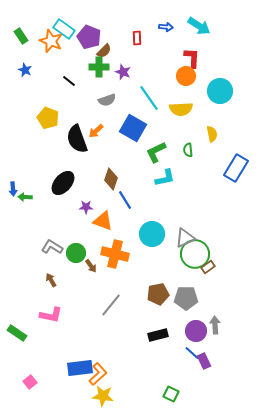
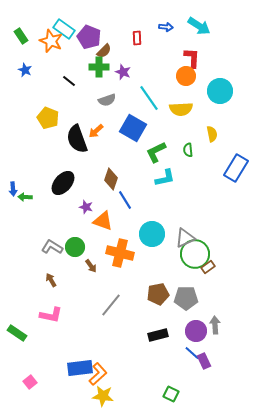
purple star at (86, 207): rotated 16 degrees clockwise
green circle at (76, 253): moved 1 px left, 6 px up
orange cross at (115, 254): moved 5 px right, 1 px up
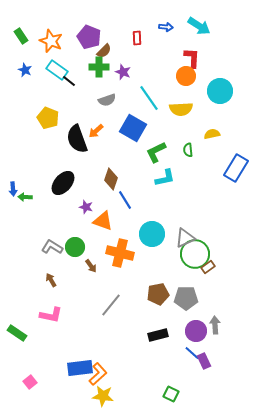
cyan rectangle at (64, 29): moved 7 px left, 41 px down
yellow semicircle at (212, 134): rotated 91 degrees counterclockwise
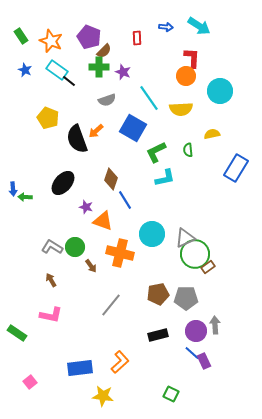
orange L-shape at (98, 374): moved 22 px right, 12 px up
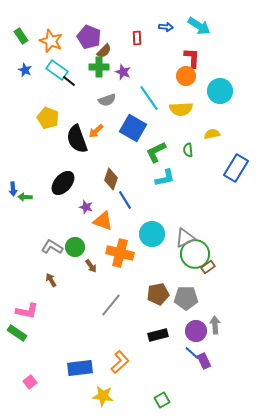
pink L-shape at (51, 315): moved 24 px left, 4 px up
green square at (171, 394): moved 9 px left, 6 px down; rotated 35 degrees clockwise
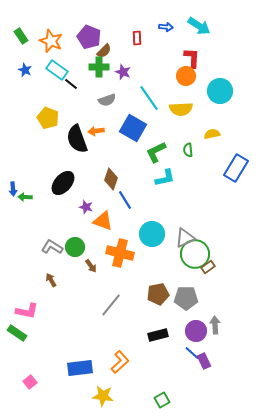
black line at (69, 81): moved 2 px right, 3 px down
orange arrow at (96, 131): rotated 35 degrees clockwise
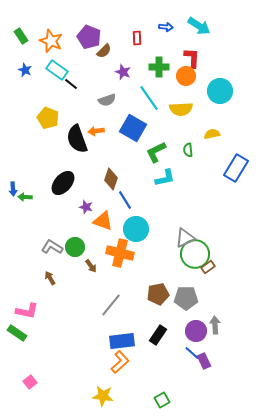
green cross at (99, 67): moved 60 px right
cyan circle at (152, 234): moved 16 px left, 5 px up
brown arrow at (51, 280): moved 1 px left, 2 px up
black rectangle at (158, 335): rotated 42 degrees counterclockwise
blue rectangle at (80, 368): moved 42 px right, 27 px up
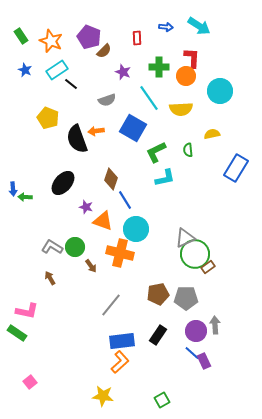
cyan rectangle at (57, 70): rotated 70 degrees counterclockwise
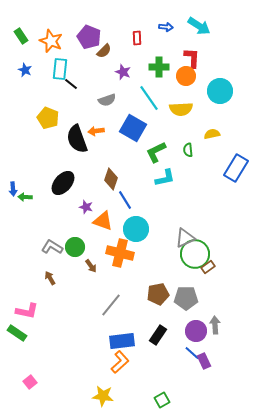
cyan rectangle at (57, 70): moved 3 px right, 1 px up; rotated 50 degrees counterclockwise
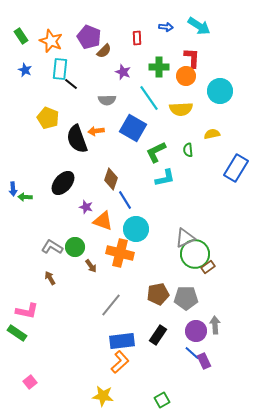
gray semicircle at (107, 100): rotated 18 degrees clockwise
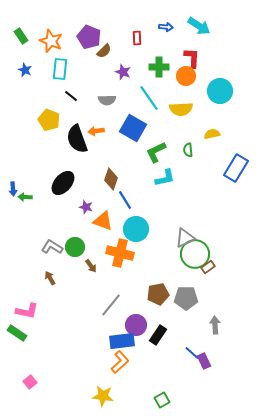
black line at (71, 84): moved 12 px down
yellow pentagon at (48, 118): moved 1 px right, 2 px down
purple circle at (196, 331): moved 60 px left, 6 px up
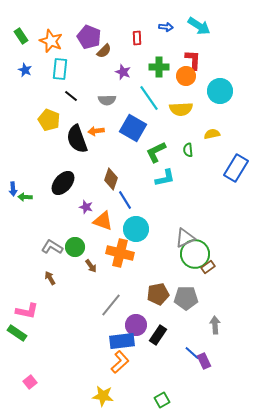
red L-shape at (192, 58): moved 1 px right, 2 px down
